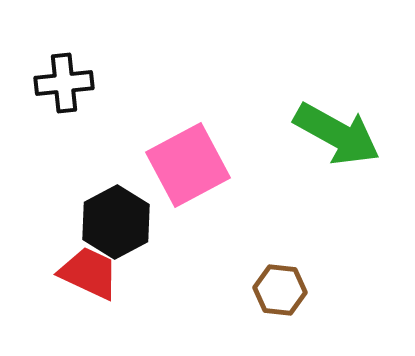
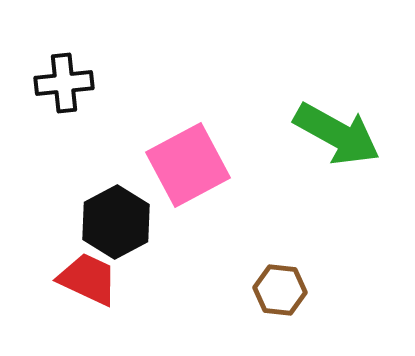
red trapezoid: moved 1 px left, 6 px down
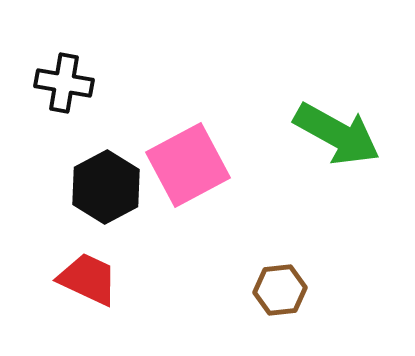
black cross: rotated 16 degrees clockwise
black hexagon: moved 10 px left, 35 px up
brown hexagon: rotated 12 degrees counterclockwise
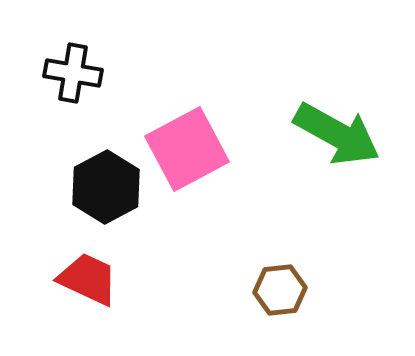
black cross: moved 9 px right, 10 px up
pink square: moved 1 px left, 16 px up
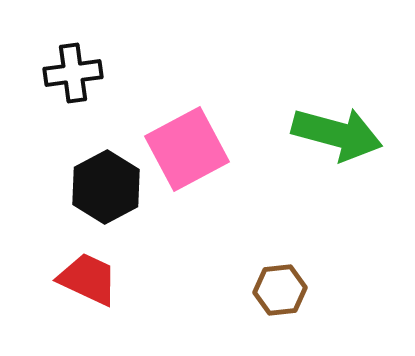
black cross: rotated 18 degrees counterclockwise
green arrow: rotated 14 degrees counterclockwise
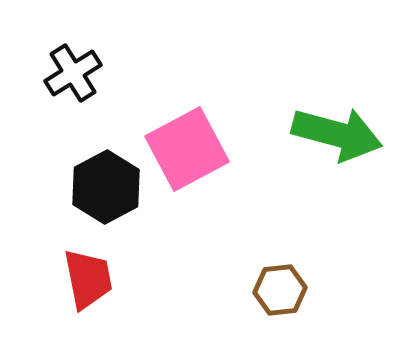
black cross: rotated 24 degrees counterclockwise
red trapezoid: rotated 54 degrees clockwise
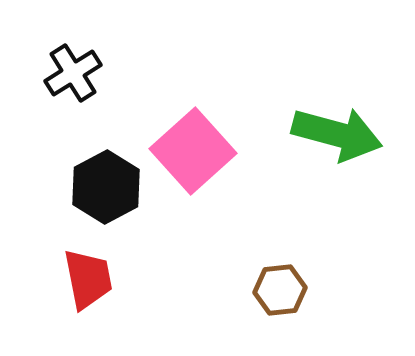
pink square: moved 6 px right, 2 px down; rotated 14 degrees counterclockwise
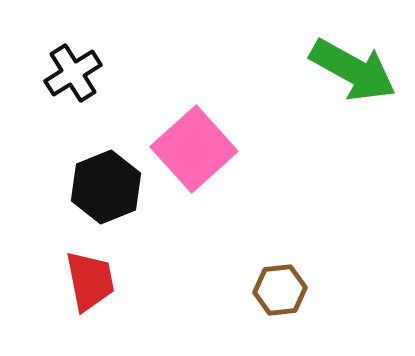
green arrow: moved 16 px right, 64 px up; rotated 14 degrees clockwise
pink square: moved 1 px right, 2 px up
black hexagon: rotated 6 degrees clockwise
red trapezoid: moved 2 px right, 2 px down
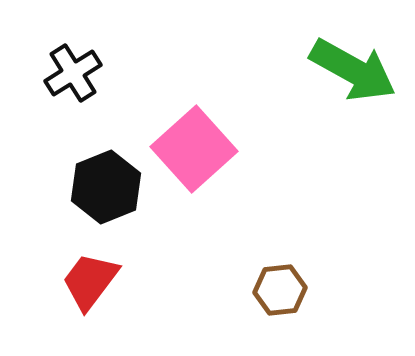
red trapezoid: rotated 132 degrees counterclockwise
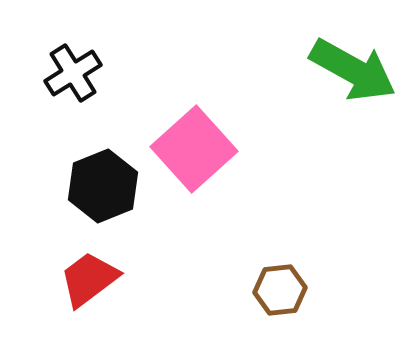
black hexagon: moved 3 px left, 1 px up
red trapezoid: moved 1 px left, 2 px up; rotated 16 degrees clockwise
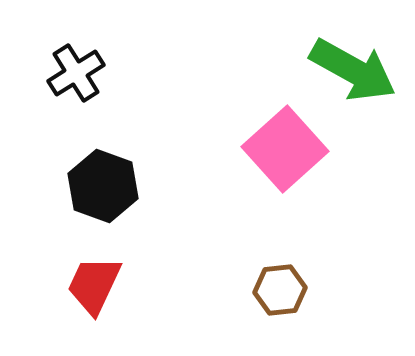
black cross: moved 3 px right
pink square: moved 91 px right
black hexagon: rotated 18 degrees counterclockwise
red trapezoid: moved 5 px right, 6 px down; rotated 28 degrees counterclockwise
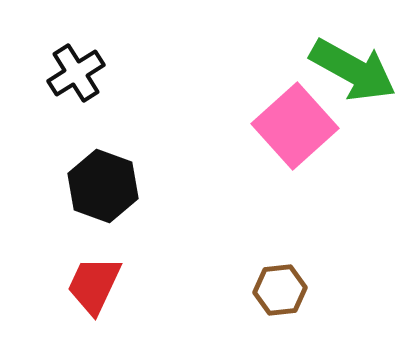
pink square: moved 10 px right, 23 px up
